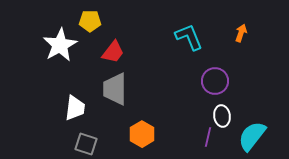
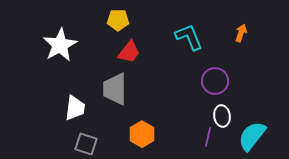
yellow pentagon: moved 28 px right, 1 px up
red trapezoid: moved 16 px right
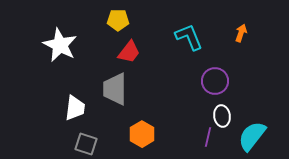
white star: rotated 16 degrees counterclockwise
